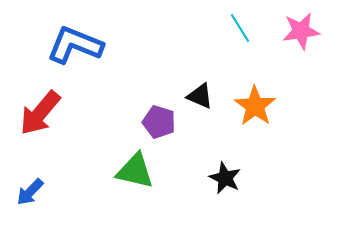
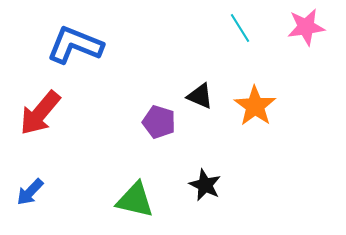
pink star: moved 5 px right, 4 px up
green triangle: moved 29 px down
black star: moved 20 px left, 7 px down
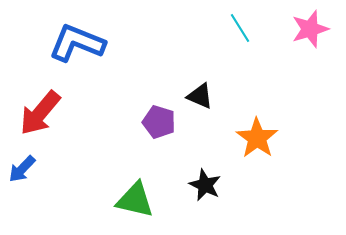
pink star: moved 4 px right, 2 px down; rotated 9 degrees counterclockwise
blue L-shape: moved 2 px right, 2 px up
orange star: moved 2 px right, 32 px down
blue arrow: moved 8 px left, 23 px up
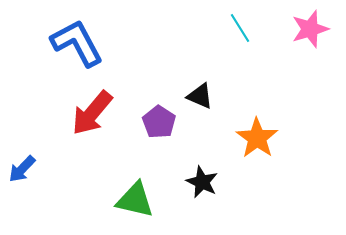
blue L-shape: rotated 40 degrees clockwise
red arrow: moved 52 px right
purple pentagon: rotated 16 degrees clockwise
black star: moved 3 px left, 3 px up
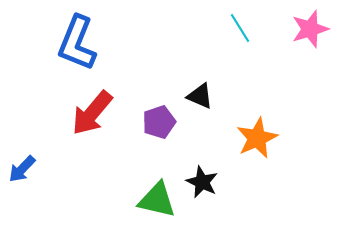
blue L-shape: rotated 130 degrees counterclockwise
purple pentagon: rotated 20 degrees clockwise
orange star: rotated 12 degrees clockwise
green triangle: moved 22 px right
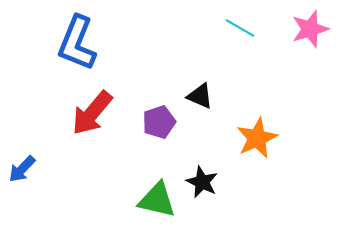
cyan line: rotated 28 degrees counterclockwise
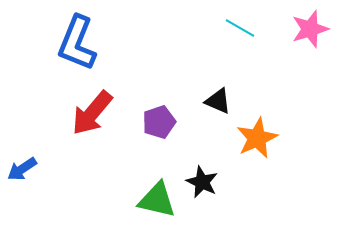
black triangle: moved 18 px right, 5 px down
blue arrow: rotated 12 degrees clockwise
